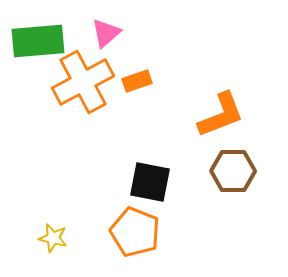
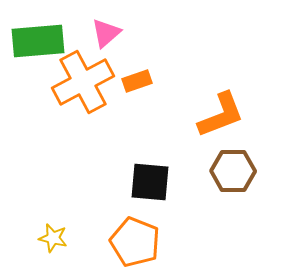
black square: rotated 6 degrees counterclockwise
orange pentagon: moved 10 px down
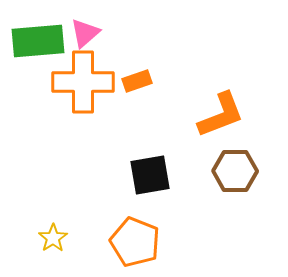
pink triangle: moved 21 px left
orange cross: rotated 28 degrees clockwise
brown hexagon: moved 2 px right
black square: moved 7 px up; rotated 15 degrees counterclockwise
yellow star: rotated 24 degrees clockwise
